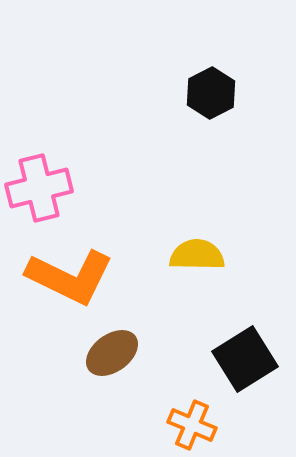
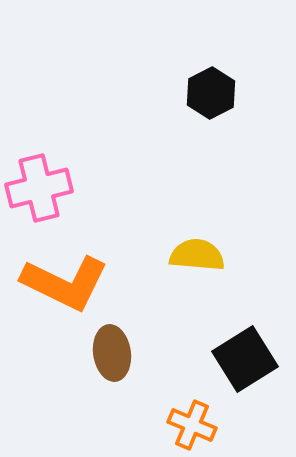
yellow semicircle: rotated 4 degrees clockwise
orange L-shape: moved 5 px left, 6 px down
brown ellipse: rotated 62 degrees counterclockwise
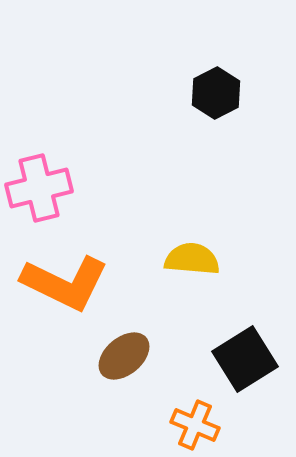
black hexagon: moved 5 px right
yellow semicircle: moved 5 px left, 4 px down
brown ellipse: moved 12 px right, 3 px down; rotated 58 degrees clockwise
orange cross: moved 3 px right
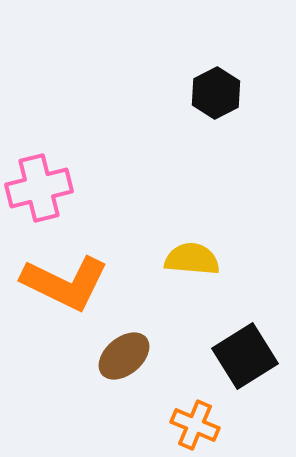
black square: moved 3 px up
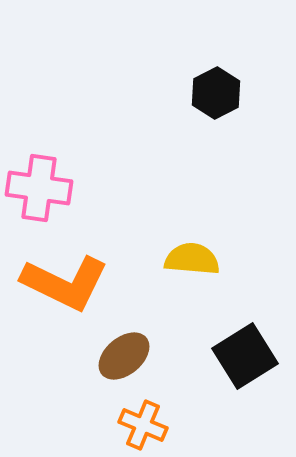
pink cross: rotated 22 degrees clockwise
orange cross: moved 52 px left
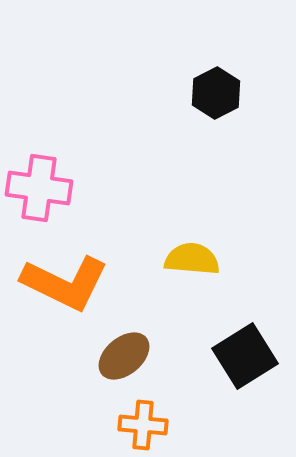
orange cross: rotated 18 degrees counterclockwise
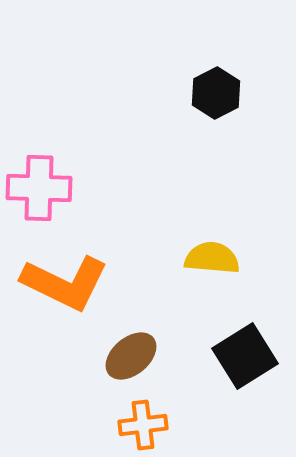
pink cross: rotated 6 degrees counterclockwise
yellow semicircle: moved 20 px right, 1 px up
brown ellipse: moved 7 px right
orange cross: rotated 12 degrees counterclockwise
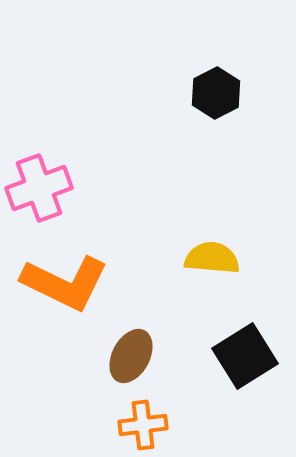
pink cross: rotated 22 degrees counterclockwise
brown ellipse: rotated 22 degrees counterclockwise
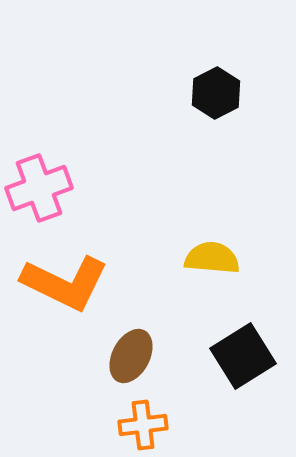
black square: moved 2 px left
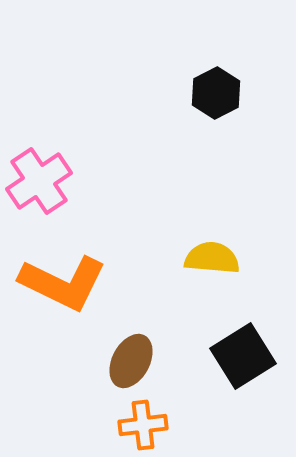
pink cross: moved 7 px up; rotated 14 degrees counterclockwise
orange L-shape: moved 2 px left
brown ellipse: moved 5 px down
